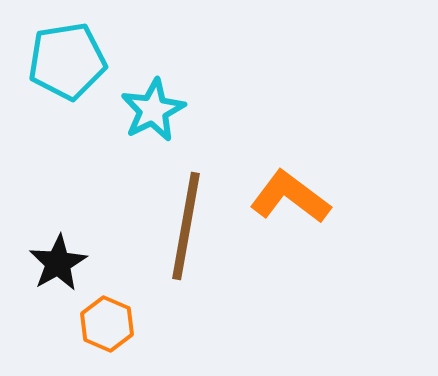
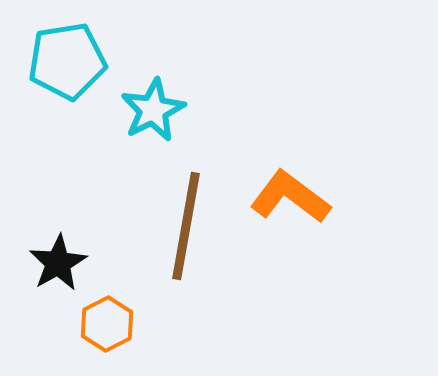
orange hexagon: rotated 10 degrees clockwise
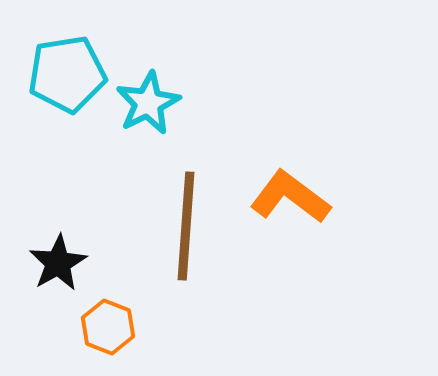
cyan pentagon: moved 13 px down
cyan star: moved 5 px left, 7 px up
brown line: rotated 6 degrees counterclockwise
orange hexagon: moved 1 px right, 3 px down; rotated 12 degrees counterclockwise
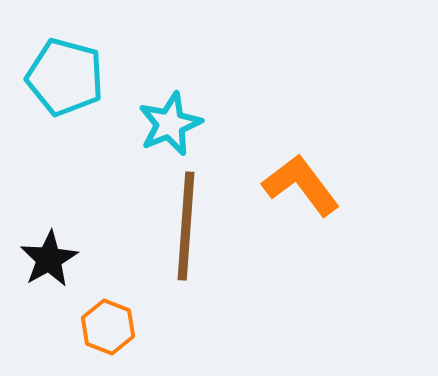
cyan pentagon: moved 2 px left, 3 px down; rotated 24 degrees clockwise
cyan star: moved 22 px right, 21 px down; rotated 4 degrees clockwise
orange L-shape: moved 11 px right, 12 px up; rotated 16 degrees clockwise
black star: moved 9 px left, 4 px up
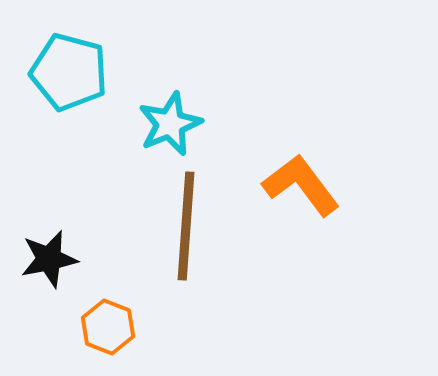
cyan pentagon: moved 4 px right, 5 px up
black star: rotated 18 degrees clockwise
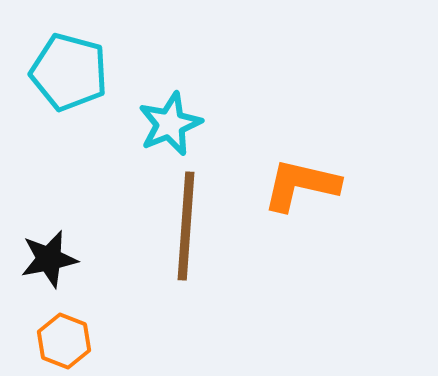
orange L-shape: rotated 40 degrees counterclockwise
orange hexagon: moved 44 px left, 14 px down
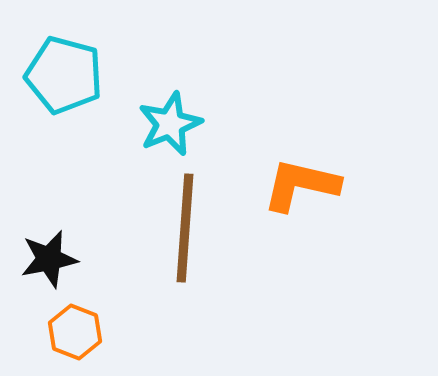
cyan pentagon: moved 5 px left, 3 px down
brown line: moved 1 px left, 2 px down
orange hexagon: moved 11 px right, 9 px up
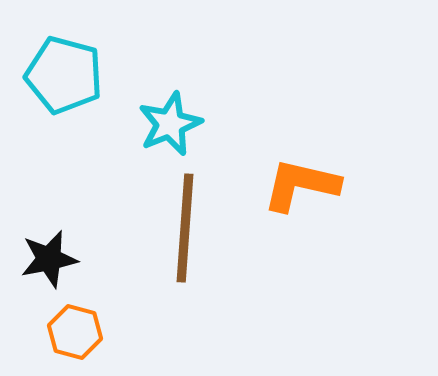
orange hexagon: rotated 6 degrees counterclockwise
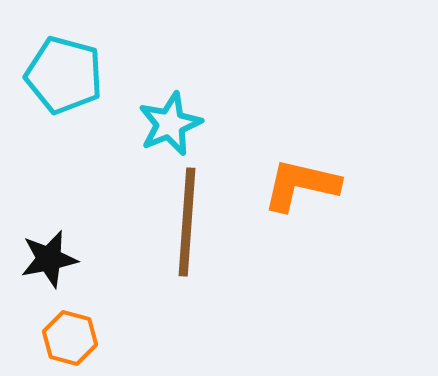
brown line: moved 2 px right, 6 px up
orange hexagon: moved 5 px left, 6 px down
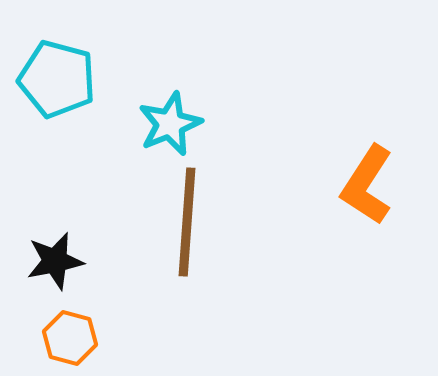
cyan pentagon: moved 7 px left, 4 px down
orange L-shape: moved 66 px right; rotated 70 degrees counterclockwise
black star: moved 6 px right, 2 px down
